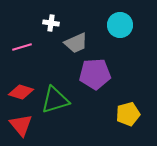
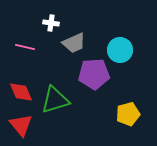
cyan circle: moved 25 px down
gray trapezoid: moved 2 px left
pink line: moved 3 px right; rotated 30 degrees clockwise
purple pentagon: moved 1 px left
red diamond: rotated 50 degrees clockwise
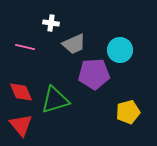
gray trapezoid: moved 1 px down
yellow pentagon: moved 2 px up
